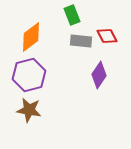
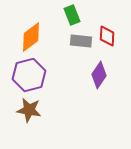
red diamond: rotated 30 degrees clockwise
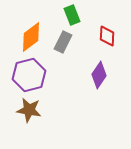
gray rectangle: moved 18 px left, 1 px down; rotated 70 degrees counterclockwise
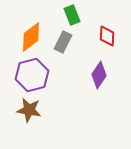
purple hexagon: moved 3 px right
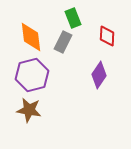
green rectangle: moved 1 px right, 3 px down
orange diamond: rotated 60 degrees counterclockwise
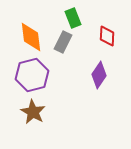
brown star: moved 4 px right, 2 px down; rotated 20 degrees clockwise
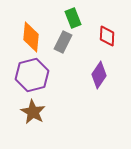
orange diamond: rotated 12 degrees clockwise
